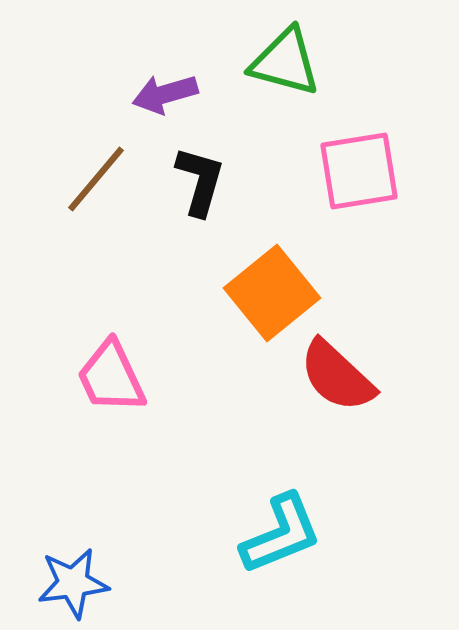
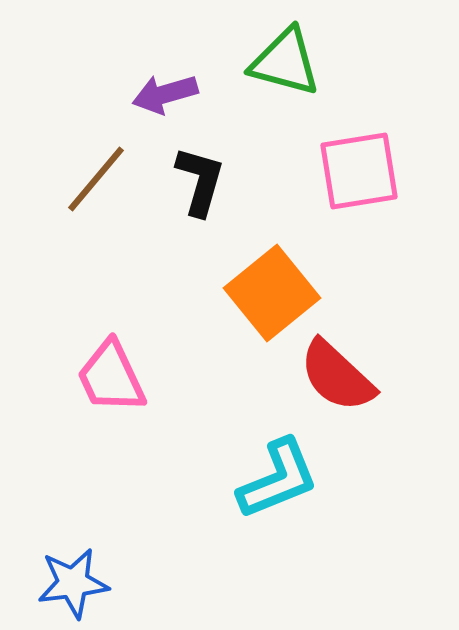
cyan L-shape: moved 3 px left, 55 px up
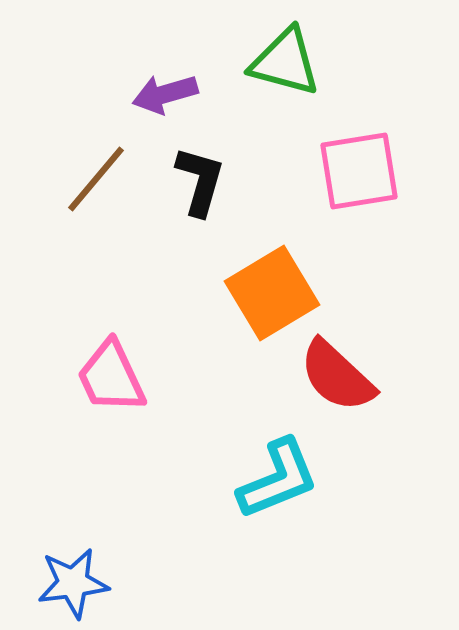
orange square: rotated 8 degrees clockwise
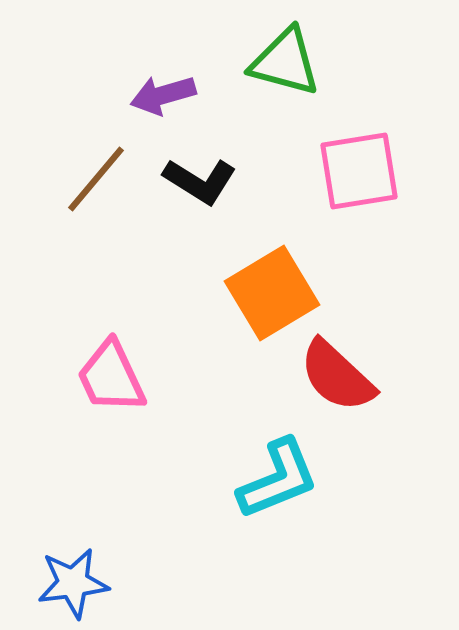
purple arrow: moved 2 px left, 1 px down
black L-shape: rotated 106 degrees clockwise
